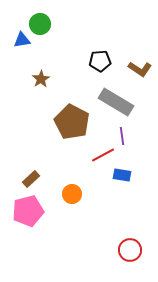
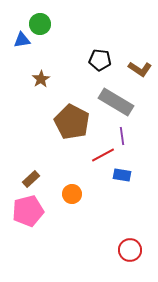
black pentagon: moved 1 px up; rotated 10 degrees clockwise
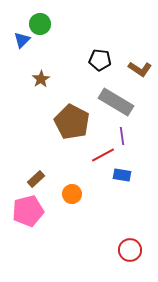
blue triangle: rotated 36 degrees counterclockwise
brown rectangle: moved 5 px right
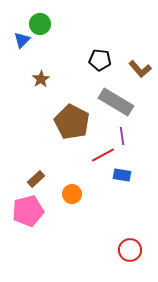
brown L-shape: rotated 15 degrees clockwise
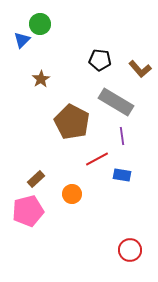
red line: moved 6 px left, 4 px down
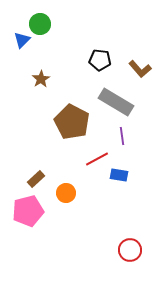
blue rectangle: moved 3 px left
orange circle: moved 6 px left, 1 px up
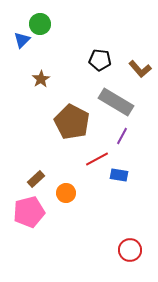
purple line: rotated 36 degrees clockwise
pink pentagon: moved 1 px right, 1 px down
